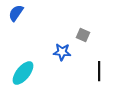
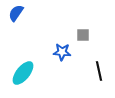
gray square: rotated 24 degrees counterclockwise
black line: rotated 12 degrees counterclockwise
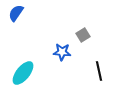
gray square: rotated 32 degrees counterclockwise
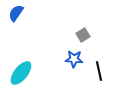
blue star: moved 12 px right, 7 px down
cyan ellipse: moved 2 px left
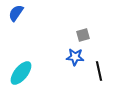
gray square: rotated 16 degrees clockwise
blue star: moved 1 px right, 2 px up
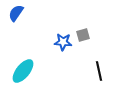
blue star: moved 12 px left, 15 px up
cyan ellipse: moved 2 px right, 2 px up
